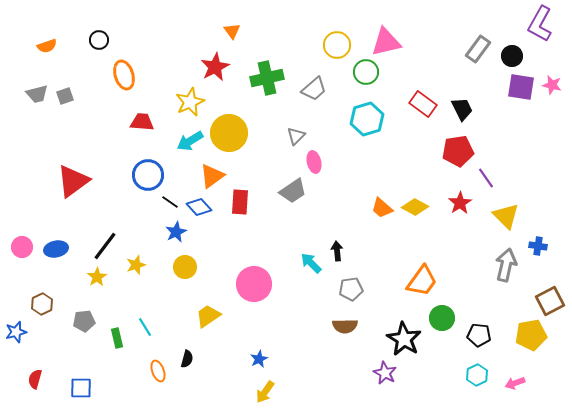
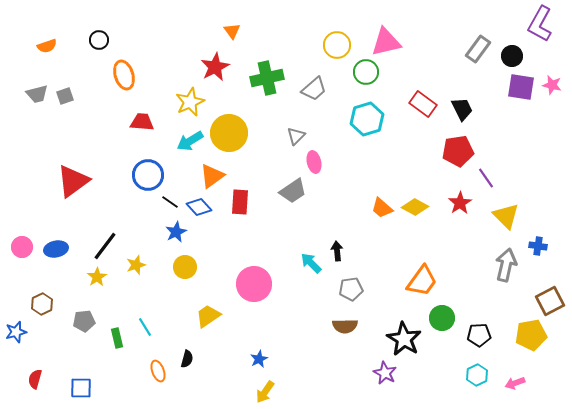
black pentagon at (479, 335): rotated 10 degrees counterclockwise
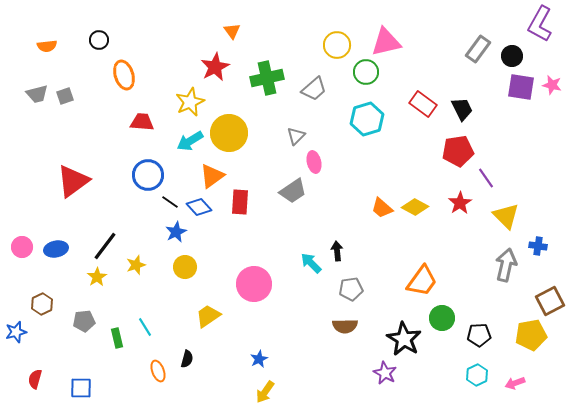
orange semicircle at (47, 46): rotated 12 degrees clockwise
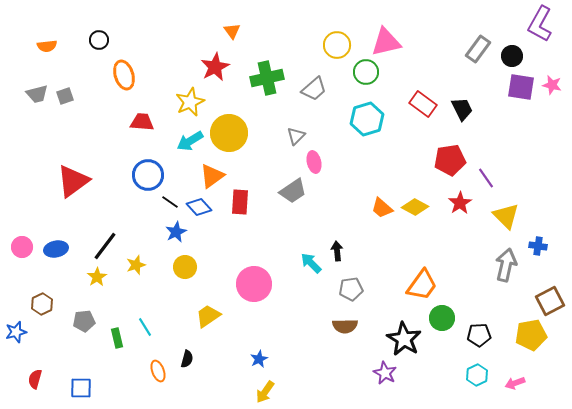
red pentagon at (458, 151): moved 8 px left, 9 px down
orange trapezoid at (422, 281): moved 4 px down
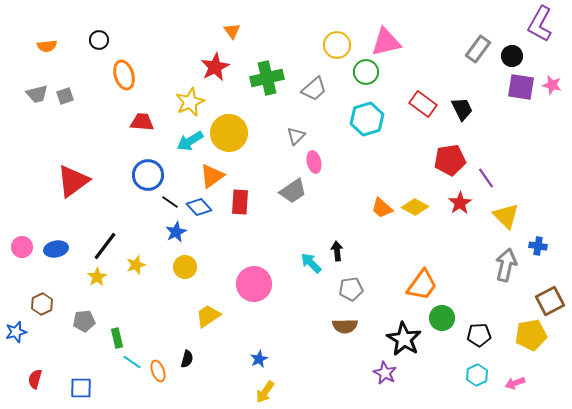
cyan line at (145, 327): moved 13 px left, 35 px down; rotated 24 degrees counterclockwise
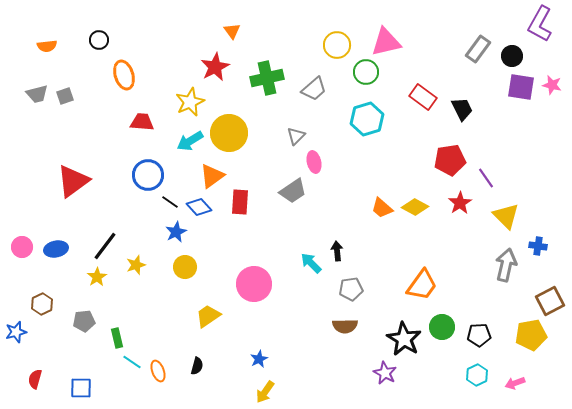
red rectangle at (423, 104): moved 7 px up
green circle at (442, 318): moved 9 px down
black semicircle at (187, 359): moved 10 px right, 7 px down
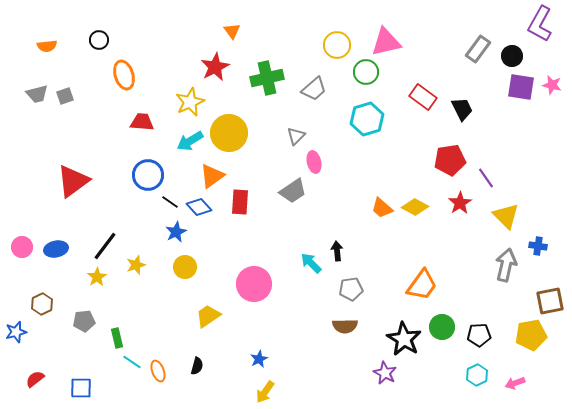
brown square at (550, 301): rotated 16 degrees clockwise
red semicircle at (35, 379): rotated 36 degrees clockwise
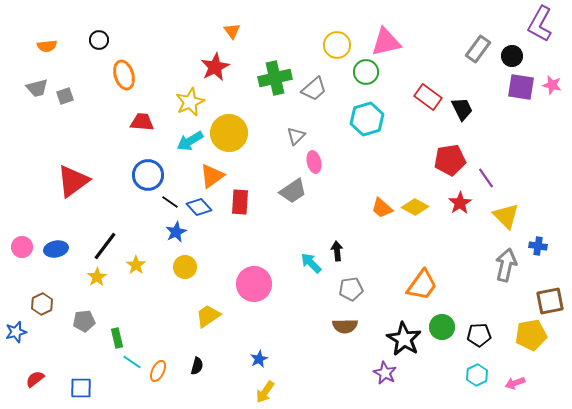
green cross at (267, 78): moved 8 px right
gray trapezoid at (37, 94): moved 6 px up
red rectangle at (423, 97): moved 5 px right
yellow star at (136, 265): rotated 18 degrees counterclockwise
orange ellipse at (158, 371): rotated 45 degrees clockwise
